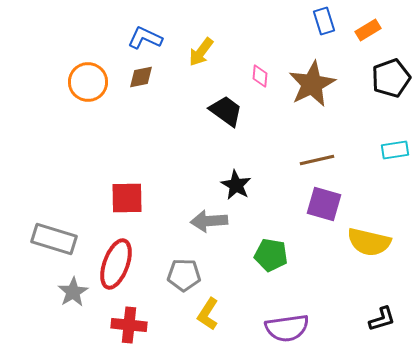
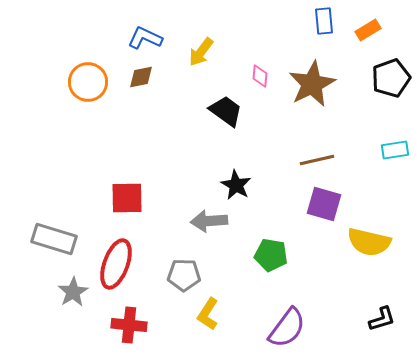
blue rectangle: rotated 12 degrees clockwise
purple semicircle: rotated 45 degrees counterclockwise
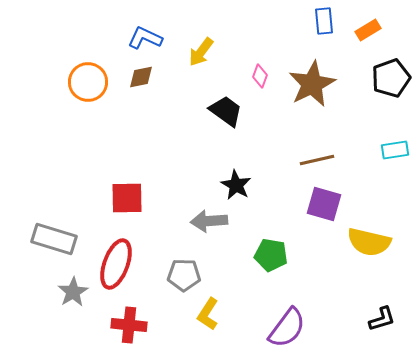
pink diamond: rotated 15 degrees clockwise
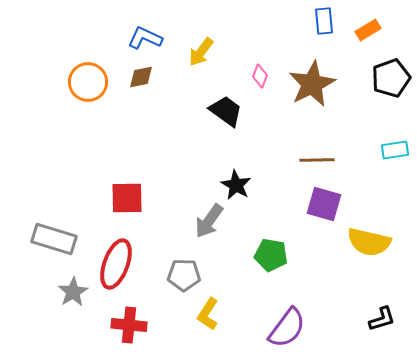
brown line: rotated 12 degrees clockwise
gray arrow: rotated 51 degrees counterclockwise
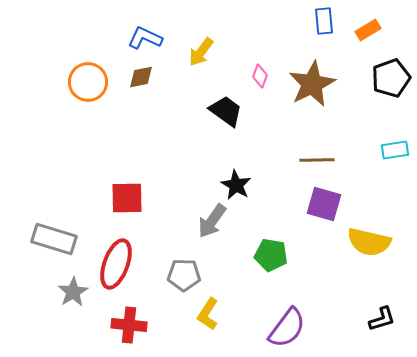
gray arrow: moved 3 px right
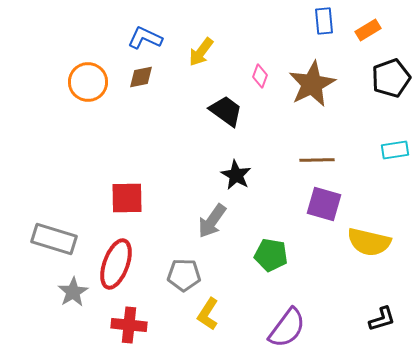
black star: moved 10 px up
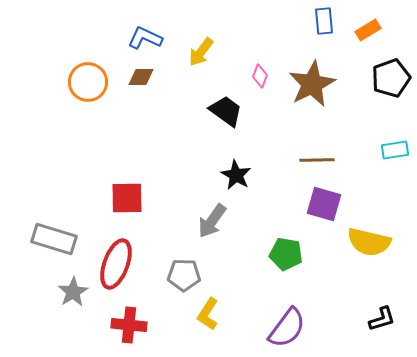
brown diamond: rotated 12 degrees clockwise
green pentagon: moved 15 px right, 1 px up
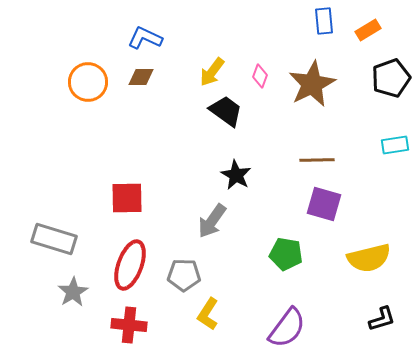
yellow arrow: moved 11 px right, 20 px down
cyan rectangle: moved 5 px up
yellow semicircle: moved 16 px down; rotated 27 degrees counterclockwise
red ellipse: moved 14 px right, 1 px down
